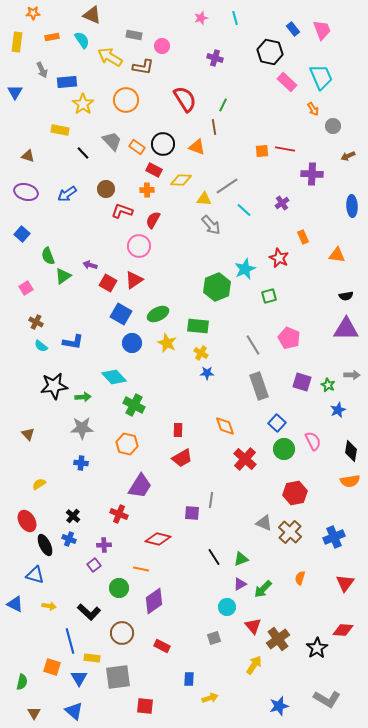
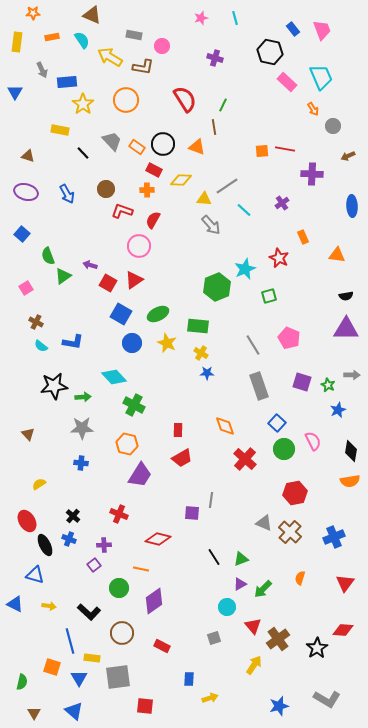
blue arrow at (67, 194): rotated 84 degrees counterclockwise
purple trapezoid at (140, 486): moved 11 px up
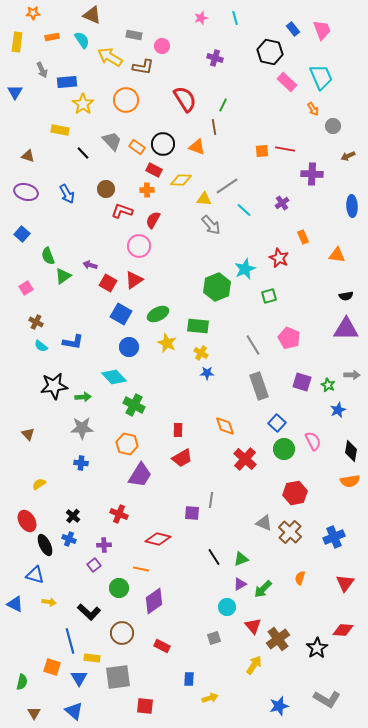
blue circle at (132, 343): moved 3 px left, 4 px down
yellow arrow at (49, 606): moved 4 px up
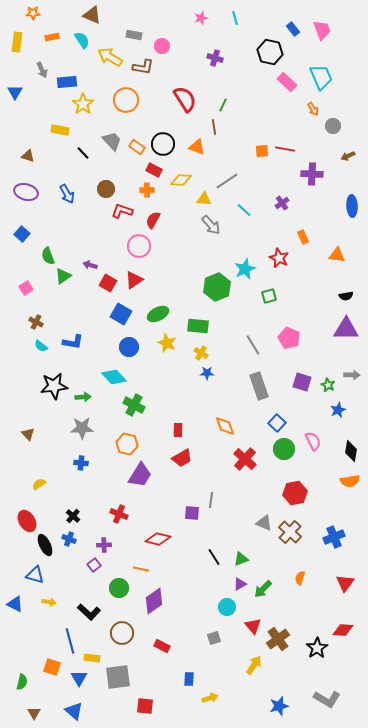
gray line at (227, 186): moved 5 px up
